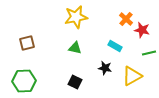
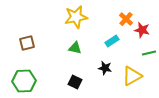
cyan rectangle: moved 3 px left, 5 px up; rotated 64 degrees counterclockwise
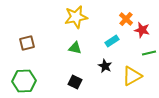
black star: moved 2 px up; rotated 16 degrees clockwise
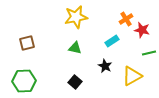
orange cross: rotated 16 degrees clockwise
black square: rotated 16 degrees clockwise
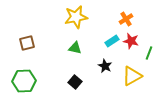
red star: moved 11 px left, 11 px down
green line: rotated 56 degrees counterclockwise
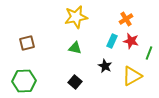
cyan rectangle: rotated 32 degrees counterclockwise
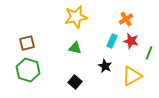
green hexagon: moved 4 px right, 11 px up; rotated 20 degrees clockwise
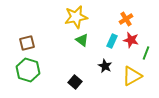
red star: moved 1 px up
green triangle: moved 7 px right, 8 px up; rotated 24 degrees clockwise
green line: moved 3 px left
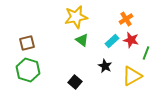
cyan rectangle: rotated 24 degrees clockwise
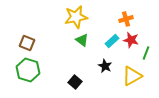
orange cross: rotated 16 degrees clockwise
brown square: rotated 35 degrees clockwise
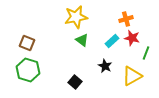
red star: moved 1 px right, 2 px up
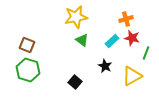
brown square: moved 2 px down
